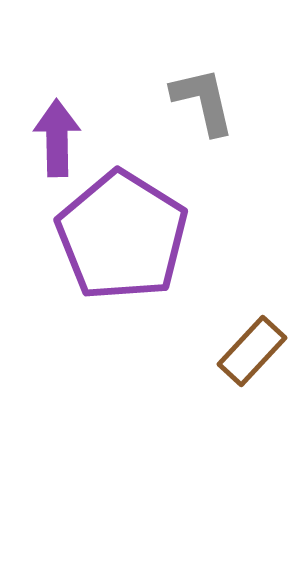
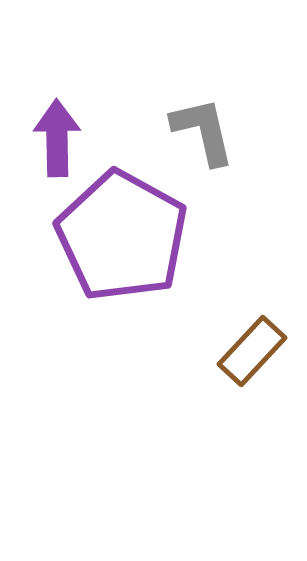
gray L-shape: moved 30 px down
purple pentagon: rotated 3 degrees counterclockwise
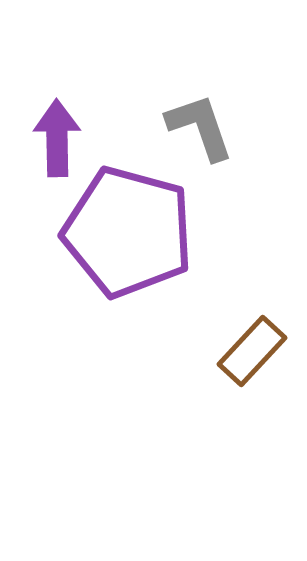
gray L-shape: moved 3 px left, 4 px up; rotated 6 degrees counterclockwise
purple pentagon: moved 6 px right, 4 px up; rotated 14 degrees counterclockwise
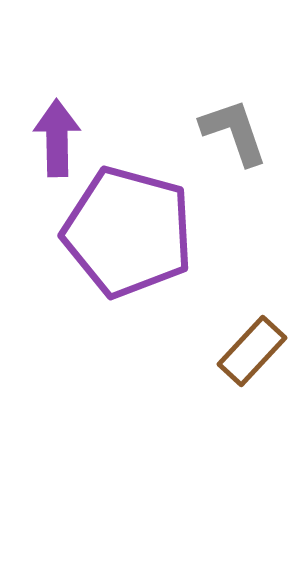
gray L-shape: moved 34 px right, 5 px down
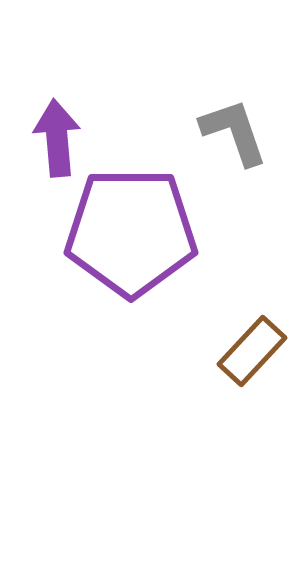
purple arrow: rotated 4 degrees counterclockwise
purple pentagon: moved 3 px right; rotated 15 degrees counterclockwise
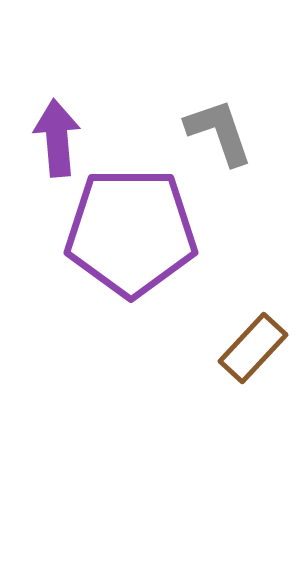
gray L-shape: moved 15 px left
brown rectangle: moved 1 px right, 3 px up
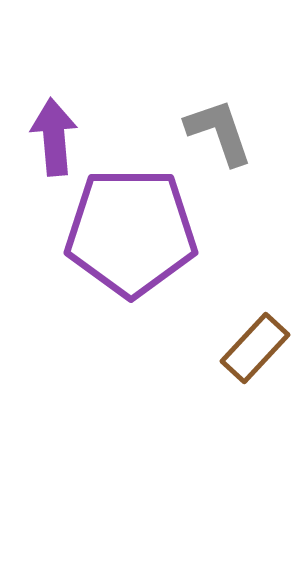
purple arrow: moved 3 px left, 1 px up
brown rectangle: moved 2 px right
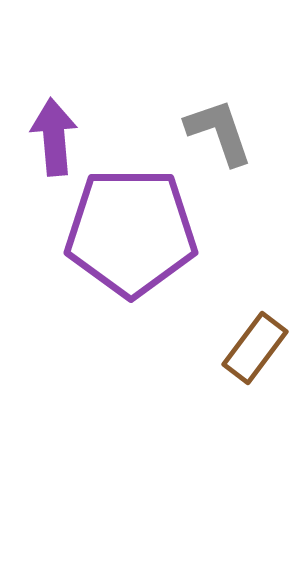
brown rectangle: rotated 6 degrees counterclockwise
